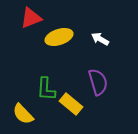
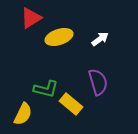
red triangle: rotated 10 degrees counterclockwise
white arrow: rotated 114 degrees clockwise
green L-shape: rotated 80 degrees counterclockwise
yellow semicircle: rotated 110 degrees counterclockwise
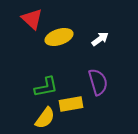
red triangle: moved 1 px right, 1 px down; rotated 45 degrees counterclockwise
green L-shape: moved 2 px up; rotated 25 degrees counterclockwise
yellow rectangle: rotated 50 degrees counterclockwise
yellow semicircle: moved 22 px right, 4 px down; rotated 10 degrees clockwise
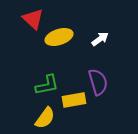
red triangle: moved 1 px right
green L-shape: moved 1 px right, 2 px up
yellow rectangle: moved 3 px right, 4 px up
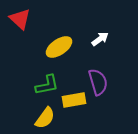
red triangle: moved 13 px left
yellow ellipse: moved 10 px down; rotated 16 degrees counterclockwise
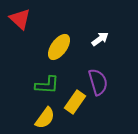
yellow ellipse: rotated 20 degrees counterclockwise
green L-shape: rotated 15 degrees clockwise
yellow rectangle: moved 1 px right, 2 px down; rotated 45 degrees counterclockwise
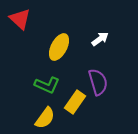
yellow ellipse: rotated 8 degrees counterclockwise
green L-shape: rotated 20 degrees clockwise
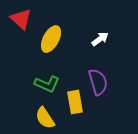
red triangle: moved 1 px right
yellow ellipse: moved 8 px left, 8 px up
green L-shape: moved 1 px up
yellow rectangle: rotated 45 degrees counterclockwise
yellow semicircle: rotated 110 degrees clockwise
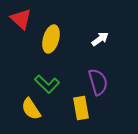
yellow ellipse: rotated 12 degrees counterclockwise
green L-shape: rotated 20 degrees clockwise
yellow rectangle: moved 6 px right, 6 px down
yellow semicircle: moved 14 px left, 9 px up
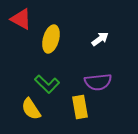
red triangle: rotated 15 degrees counterclockwise
purple semicircle: rotated 100 degrees clockwise
yellow rectangle: moved 1 px left, 1 px up
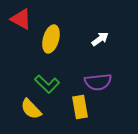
yellow semicircle: rotated 10 degrees counterclockwise
